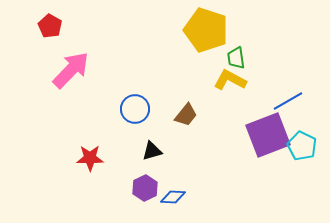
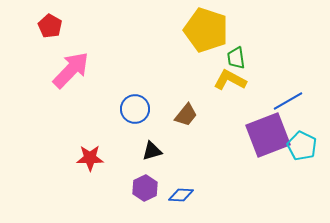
blue diamond: moved 8 px right, 2 px up
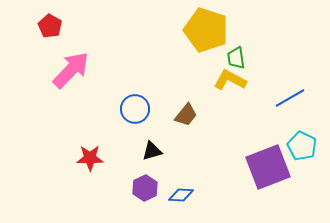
blue line: moved 2 px right, 3 px up
purple square: moved 32 px down
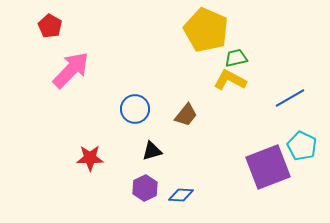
yellow pentagon: rotated 6 degrees clockwise
green trapezoid: rotated 85 degrees clockwise
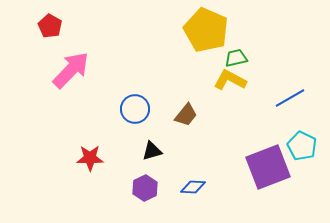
blue diamond: moved 12 px right, 8 px up
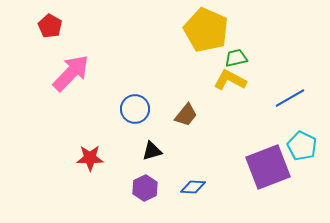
pink arrow: moved 3 px down
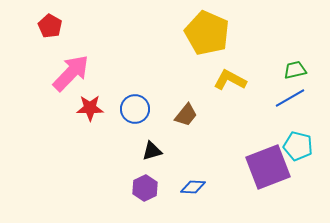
yellow pentagon: moved 1 px right, 3 px down
green trapezoid: moved 59 px right, 12 px down
cyan pentagon: moved 4 px left; rotated 12 degrees counterclockwise
red star: moved 50 px up
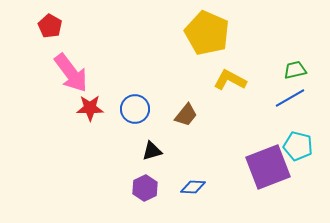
pink arrow: rotated 99 degrees clockwise
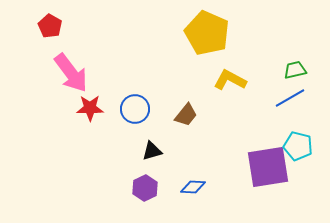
purple square: rotated 12 degrees clockwise
